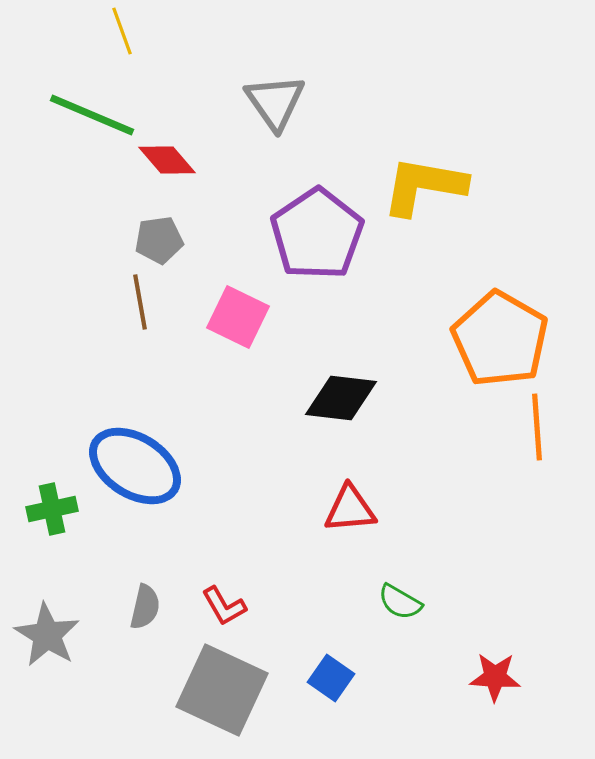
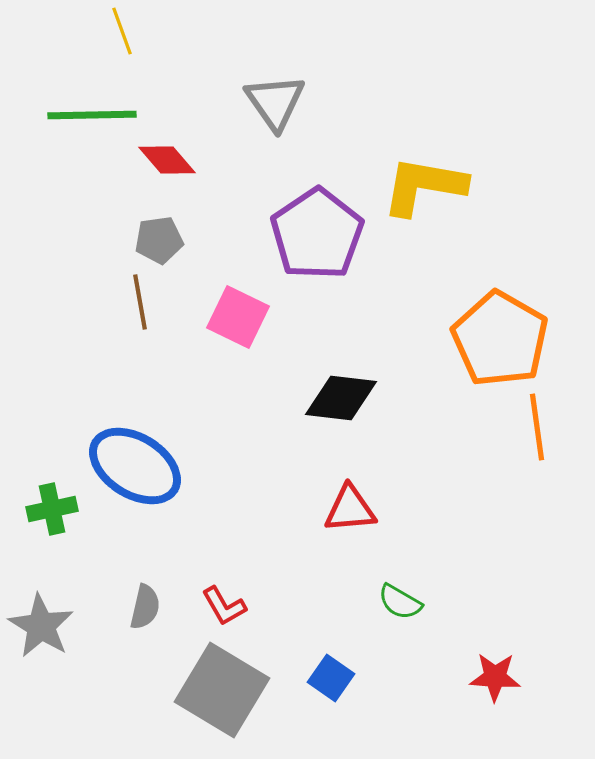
green line: rotated 24 degrees counterclockwise
orange line: rotated 4 degrees counterclockwise
gray star: moved 6 px left, 9 px up
gray square: rotated 6 degrees clockwise
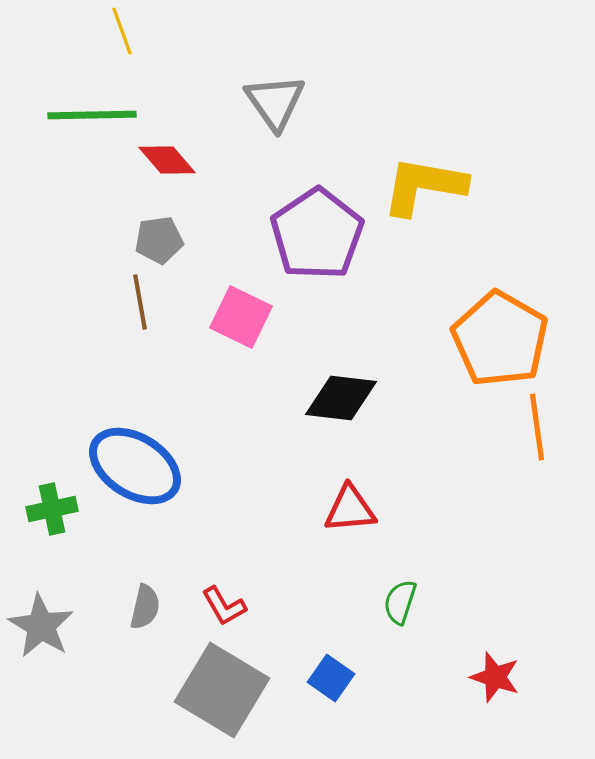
pink square: moved 3 px right
green semicircle: rotated 78 degrees clockwise
red star: rotated 15 degrees clockwise
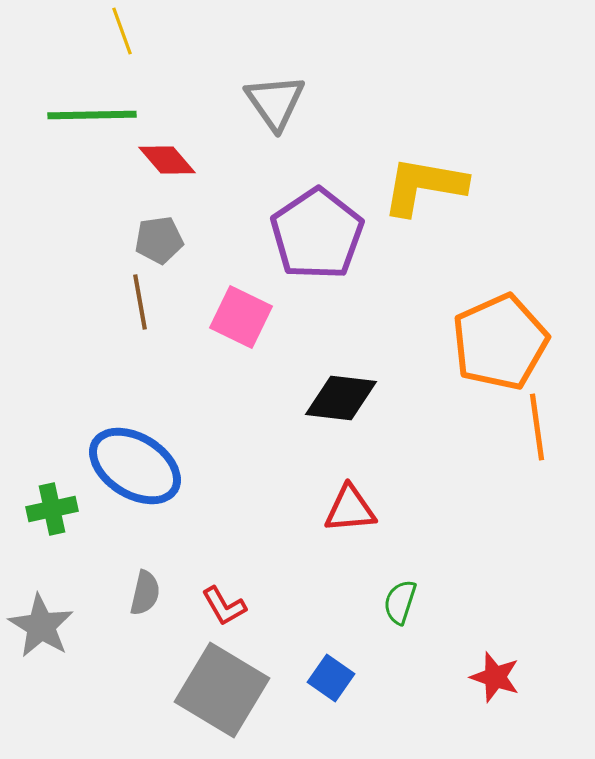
orange pentagon: moved 3 px down; rotated 18 degrees clockwise
gray semicircle: moved 14 px up
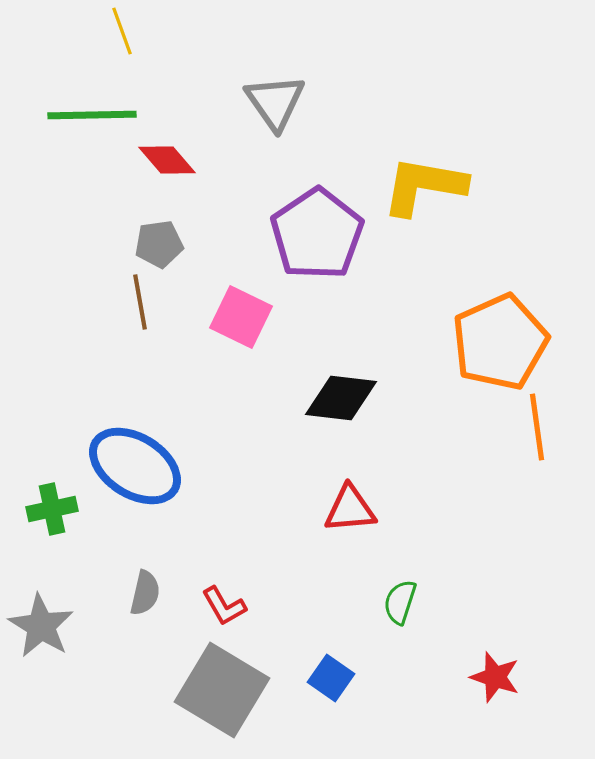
gray pentagon: moved 4 px down
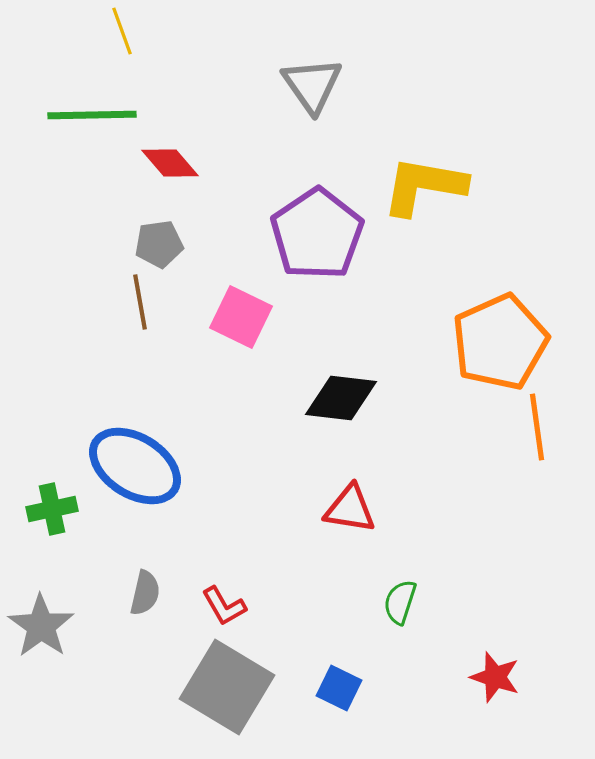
gray triangle: moved 37 px right, 17 px up
red diamond: moved 3 px right, 3 px down
red triangle: rotated 14 degrees clockwise
gray star: rotated 4 degrees clockwise
blue square: moved 8 px right, 10 px down; rotated 9 degrees counterclockwise
gray square: moved 5 px right, 3 px up
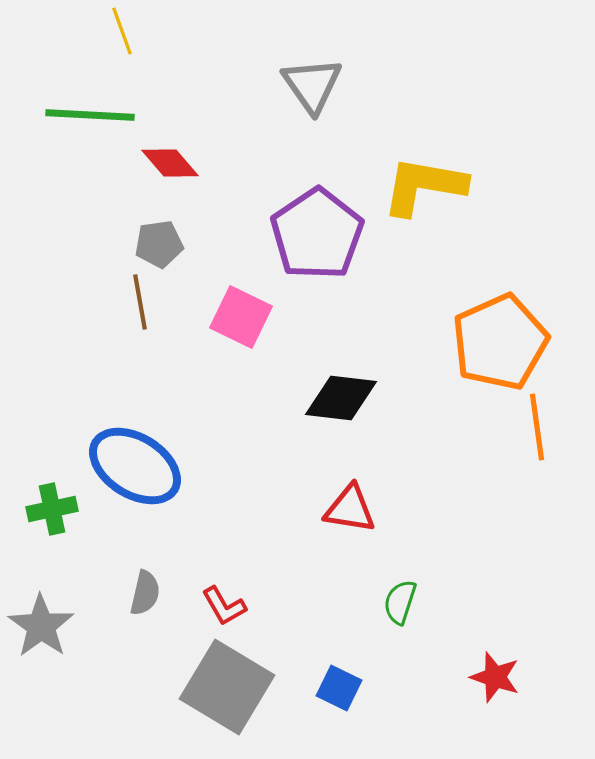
green line: moved 2 px left; rotated 4 degrees clockwise
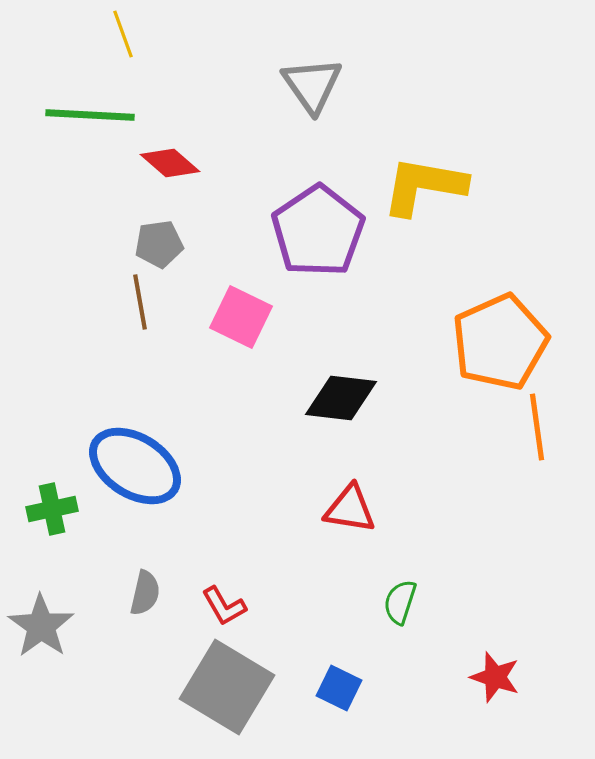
yellow line: moved 1 px right, 3 px down
red diamond: rotated 8 degrees counterclockwise
purple pentagon: moved 1 px right, 3 px up
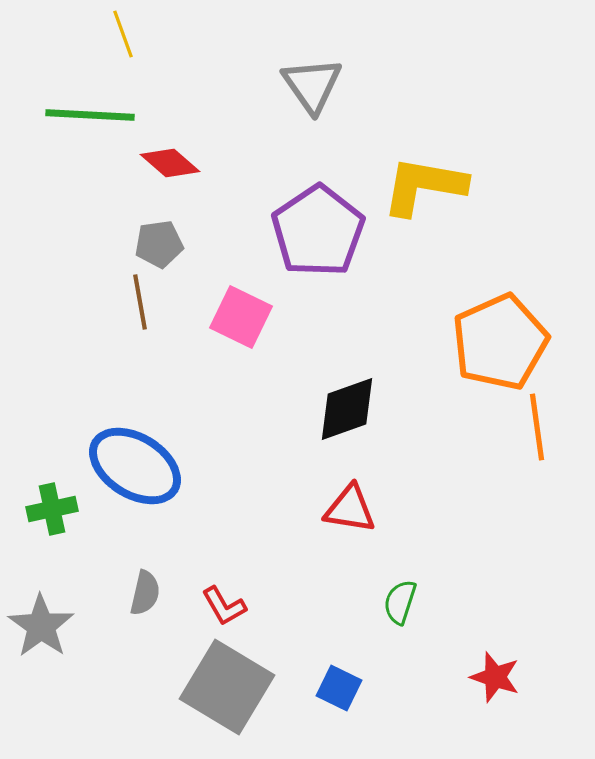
black diamond: moved 6 px right, 11 px down; rotated 26 degrees counterclockwise
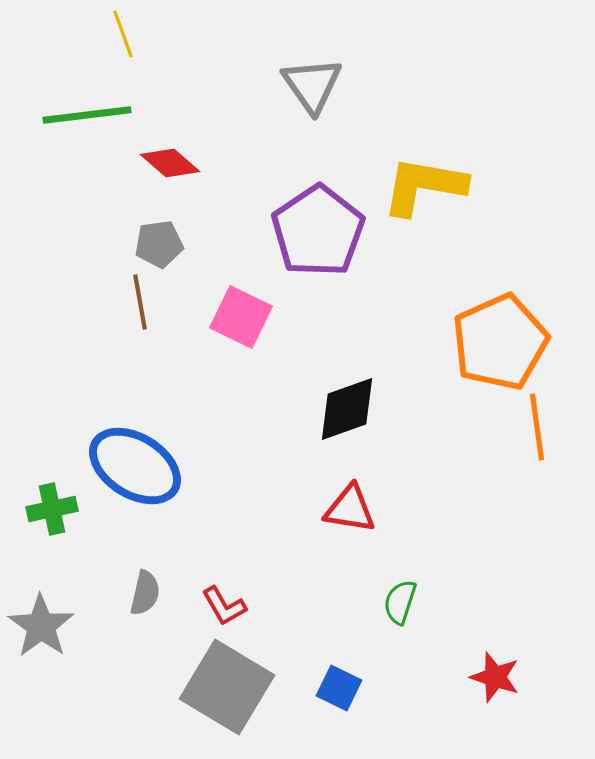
green line: moved 3 px left; rotated 10 degrees counterclockwise
